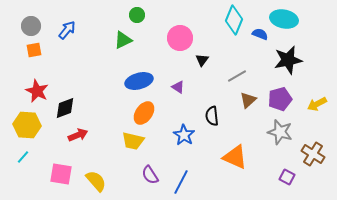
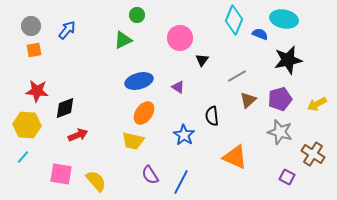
red star: rotated 20 degrees counterclockwise
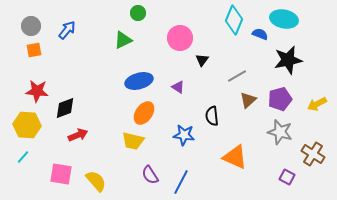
green circle: moved 1 px right, 2 px up
blue star: rotated 25 degrees counterclockwise
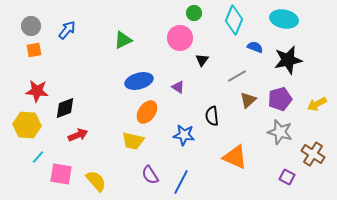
green circle: moved 56 px right
blue semicircle: moved 5 px left, 13 px down
orange ellipse: moved 3 px right, 1 px up
cyan line: moved 15 px right
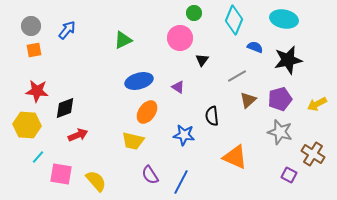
purple square: moved 2 px right, 2 px up
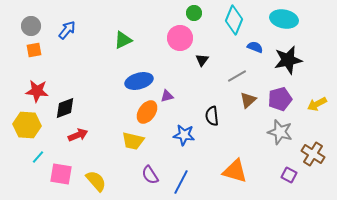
purple triangle: moved 11 px left, 9 px down; rotated 48 degrees counterclockwise
orange triangle: moved 14 px down; rotated 8 degrees counterclockwise
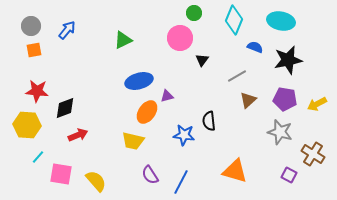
cyan ellipse: moved 3 px left, 2 px down
purple pentagon: moved 5 px right; rotated 25 degrees clockwise
black semicircle: moved 3 px left, 5 px down
